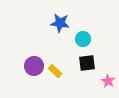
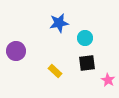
blue star: moved 1 px left; rotated 18 degrees counterclockwise
cyan circle: moved 2 px right, 1 px up
purple circle: moved 18 px left, 15 px up
pink star: moved 1 px up
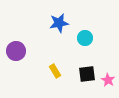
black square: moved 11 px down
yellow rectangle: rotated 16 degrees clockwise
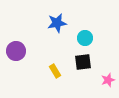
blue star: moved 2 px left
black square: moved 4 px left, 12 px up
pink star: rotated 24 degrees clockwise
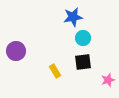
blue star: moved 16 px right, 6 px up
cyan circle: moved 2 px left
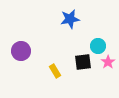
blue star: moved 3 px left, 2 px down
cyan circle: moved 15 px right, 8 px down
purple circle: moved 5 px right
pink star: moved 18 px up; rotated 16 degrees counterclockwise
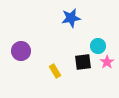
blue star: moved 1 px right, 1 px up
pink star: moved 1 px left
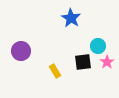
blue star: rotated 30 degrees counterclockwise
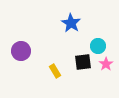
blue star: moved 5 px down
pink star: moved 1 px left, 2 px down
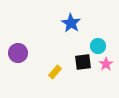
purple circle: moved 3 px left, 2 px down
yellow rectangle: moved 1 px down; rotated 72 degrees clockwise
